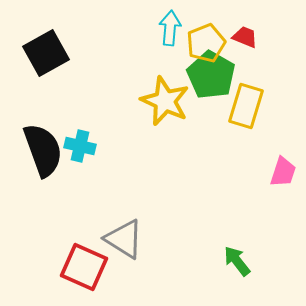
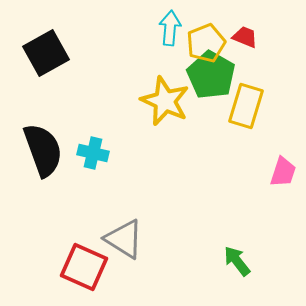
cyan cross: moved 13 px right, 7 px down
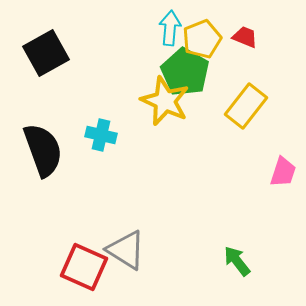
yellow pentagon: moved 4 px left, 4 px up
green pentagon: moved 26 px left, 3 px up
yellow rectangle: rotated 21 degrees clockwise
cyan cross: moved 8 px right, 18 px up
gray triangle: moved 2 px right, 11 px down
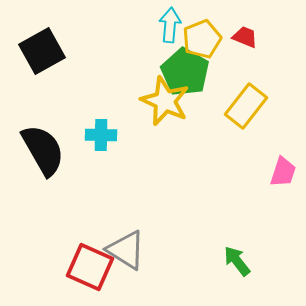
cyan arrow: moved 3 px up
black square: moved 4 px left, 2 px up
cyan cross: rotated 12 degrees counterclockwise
black semicircle: rotated 10 degrees counterclockwise
red square: moved 6 px right
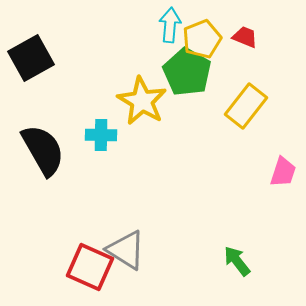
black square: moved 11 px left, 7 px down
green pentagon: moved 2 px right
yellow star: moved 23 px left; rotated 6 degrees clockwise
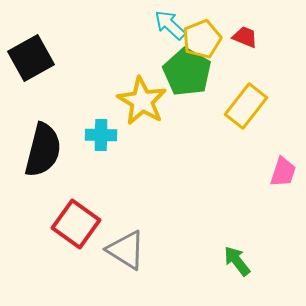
cyan arrow: rotated 52 degrees counterclockwise
black semicircle: rotated 44 degrees clockwise
red square: moved 14 px left, 43 px up; rotated 12 degrees clockwise
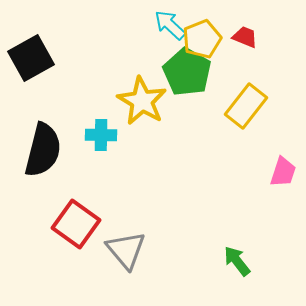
gray triangle: rotated 18 degrees clockwise
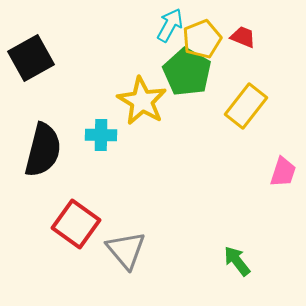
cyan arrow: rotated 76 degrees clockwise
red trapezoid: moved 2 px left
